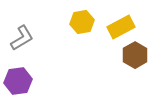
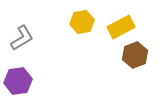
brown hexagon: rotated 10 degrees clockwise
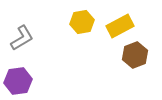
yellow rectangle: moved 1 px left, 1 px up
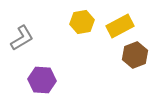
purple hexagon: moved 24 px right, 1 px up; rotated 12 degrees clockwise
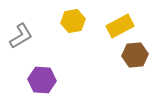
yellow hexagon: moved 9 px left, 1 px up
gray L-shape: moved 1 px left, 2 px up
brown hexagon: rotated 15 degrees clockwise
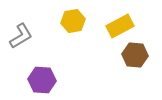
brown hexagon: rotated 10 degrees clockwise
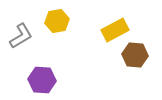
yellow hexagon: moved 16 px left
yellow rectangle: moved 5 px left, 4 px down
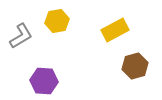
brown hexagon: moved 11 px down; rotated 20 degrees counterclockwise
purple hexagon: moved 2 px right, 1 px down
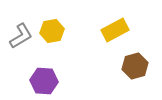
yellow hexagon: moved 5 px left, 10 px down
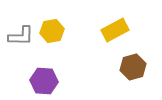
gray L-shape: rotated 32 degrees clockwise
brown hexagon: moved 2 px left, 1 px down
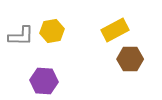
brown hexagon: moved 3 px left, 8 px up; rotated 15 degrees clockwise
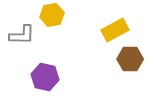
yellow hexagon: moved 16 px up
gray L-shape: moved 1 px right, 1 px up
purple hexagon: moved 1 px right, 4 px up; rotated 8 degrees clockwise
